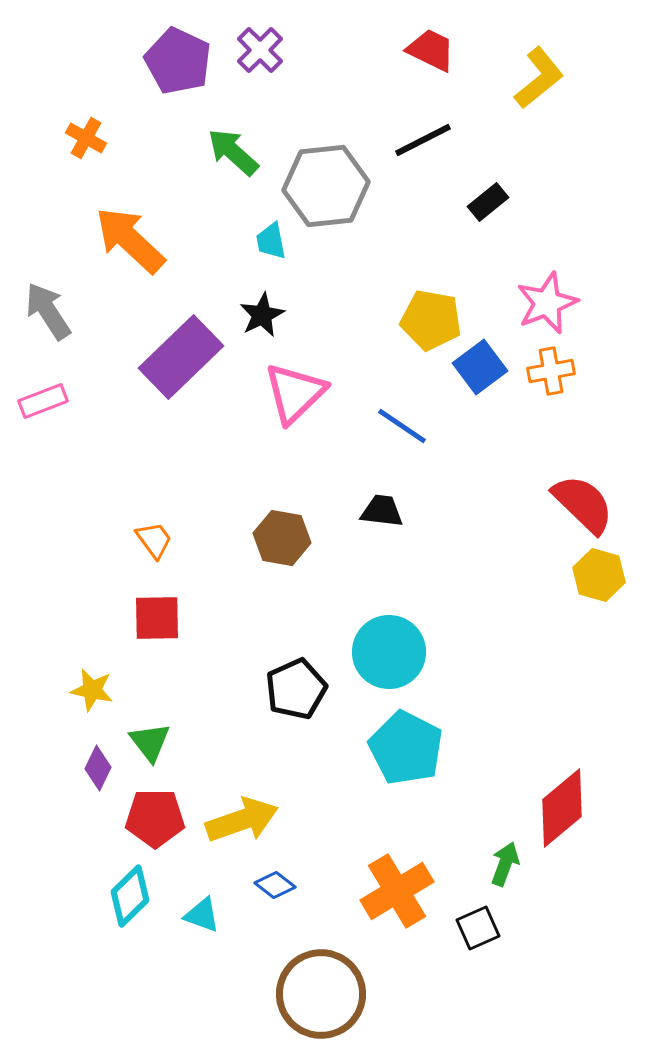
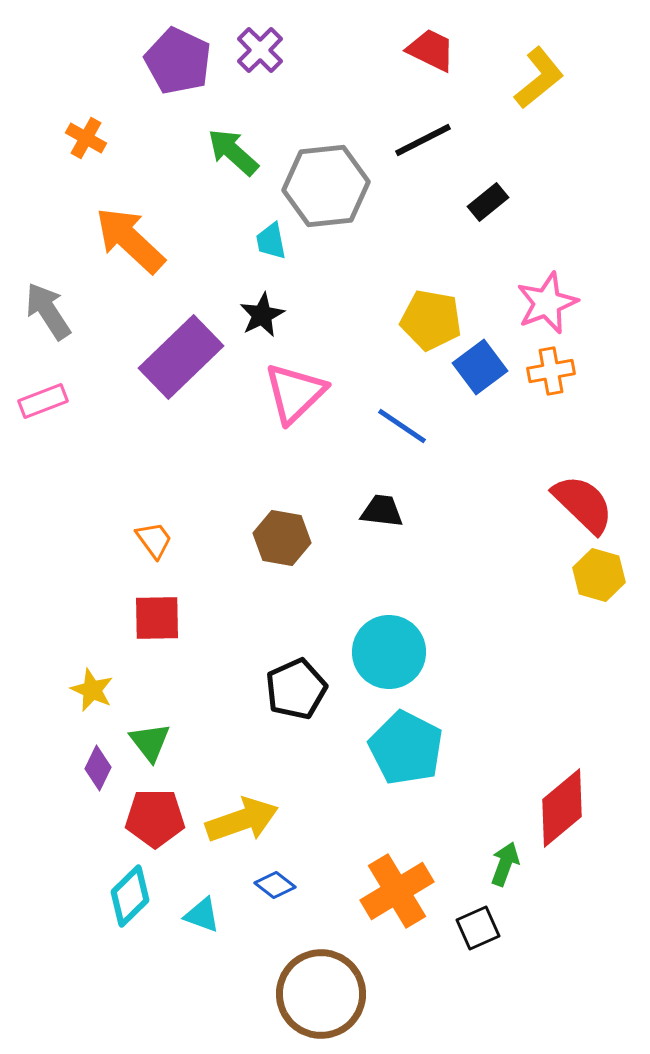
yellow star at (92, 690): rotated 12 degrees clockwise
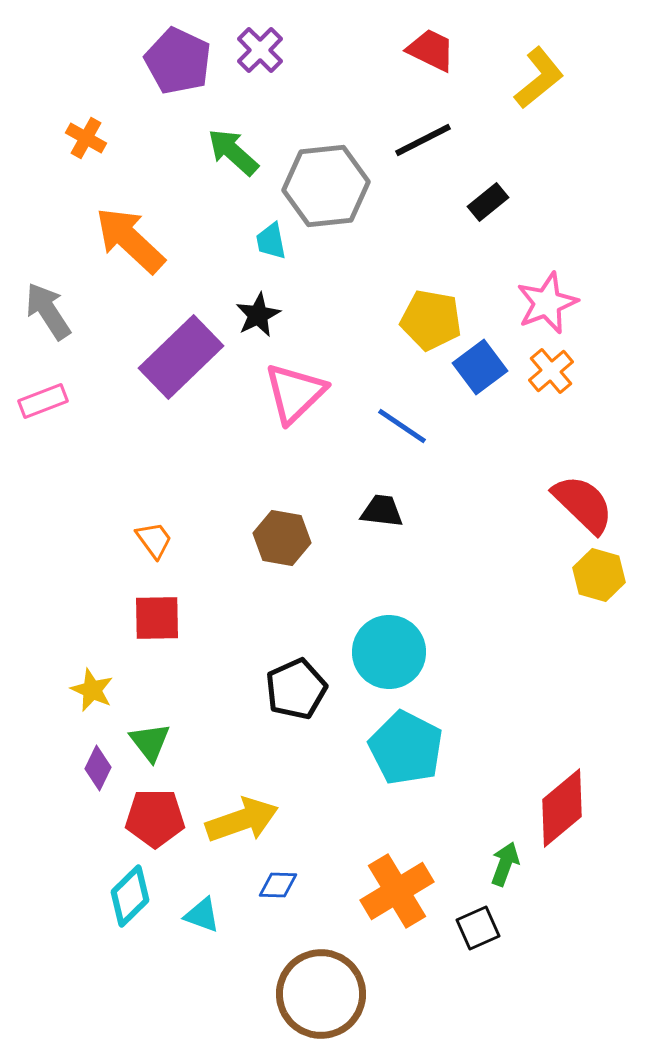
black star at (262, 315): moved 4 px left
orange cross at (551, 371): rotated 30 degrees counterclockwise
blue diamond at (275, 885): moved 3 px right; rotated 36 degrees counterclockwise
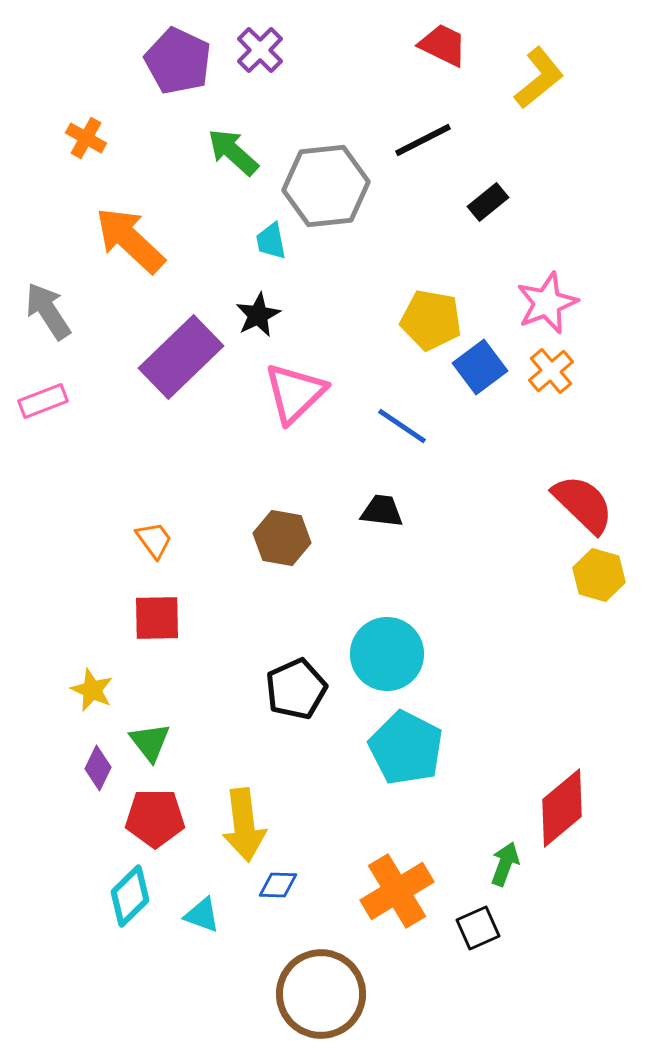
red trapezoid at (431, 50): moved 12 px right, 5 px up
cyan circle at (389, 652): moved 2 px left, 2 px down
yellow arrow at (242, 820): moved 2 px right, 5 px down; rotated 102 degrees clockwise
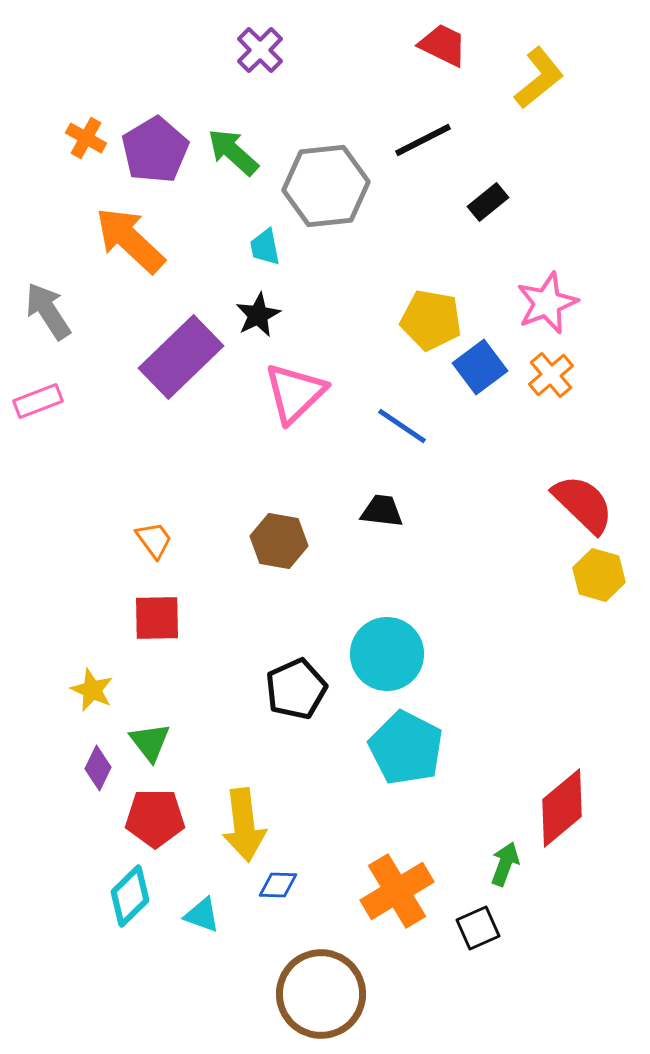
purple pentagon at (178, 61): moved 23 px left, 89 px down; rotated 16 degrees clockwise
cyan trapezoid at (271, 241): moved 6 px left, 6 px down
orange cross at (551, 371): moved 4 px down
pink rectangle at (43, 401): moved 5 px left
brown hexagon at (282, 538): moved 3 px left, 3 px down
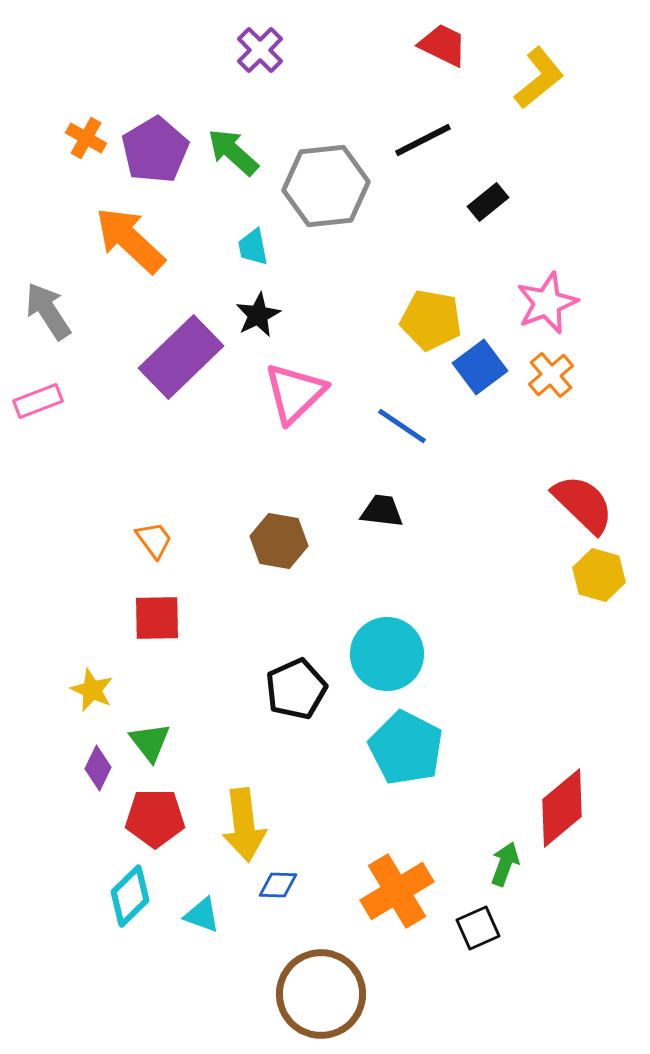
cyan trapezoid at (265, 247): moved 12 px left
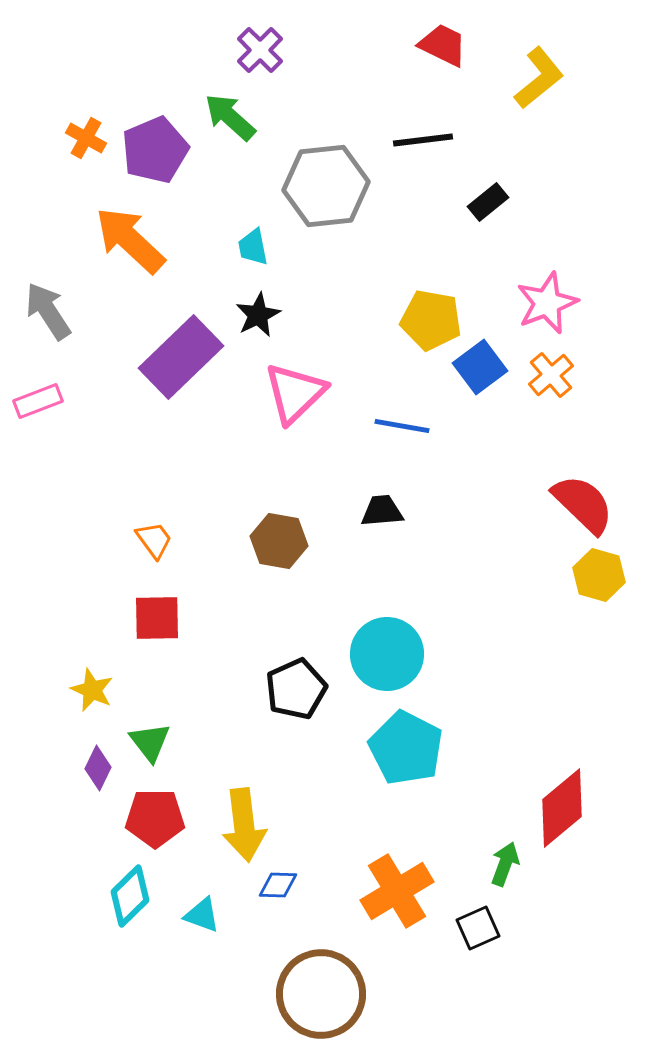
black line at (423, 140): rotated 20 degrees clockwise
purple pentagon at (155, 150): rotated 8 degrees clockwise
green arrow at (233, 152): moved 3 px left, 35 px up
blue line at (402, 426): rotated 24 degrees counterclockwise
black trapezoid at (382, 511): rotated 12 degrees counterclockwise
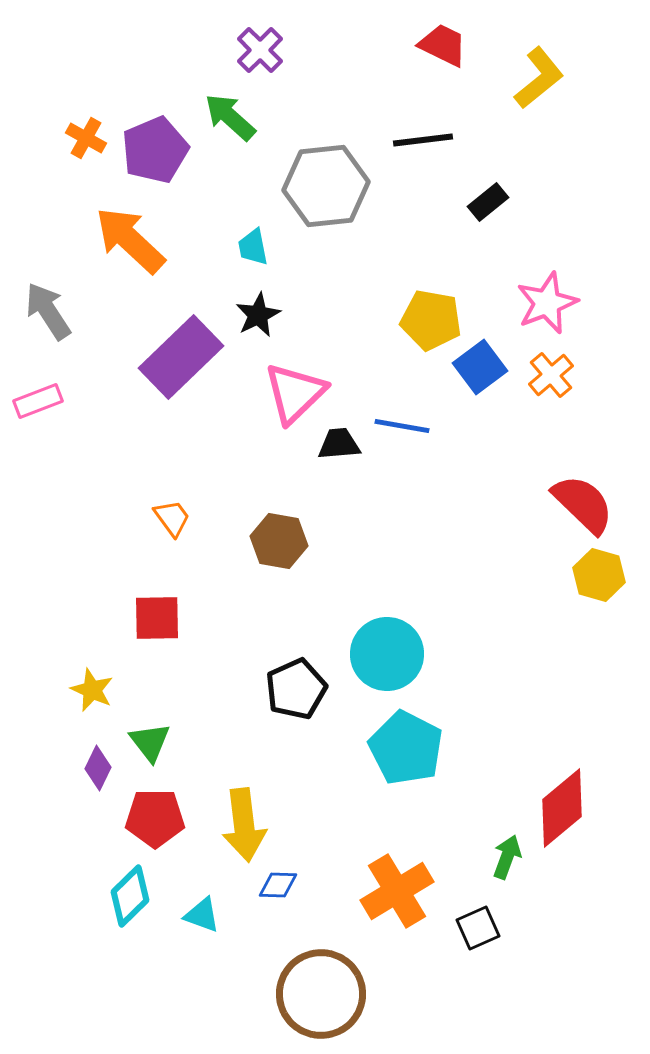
black trapezoid at (382, 511): moved 43 px left, 67 px up
orange trapezoid at (154, 540): moved 18 px right, 22 px up
green arrow at (505, 864): moved 2 px right, 7 px up
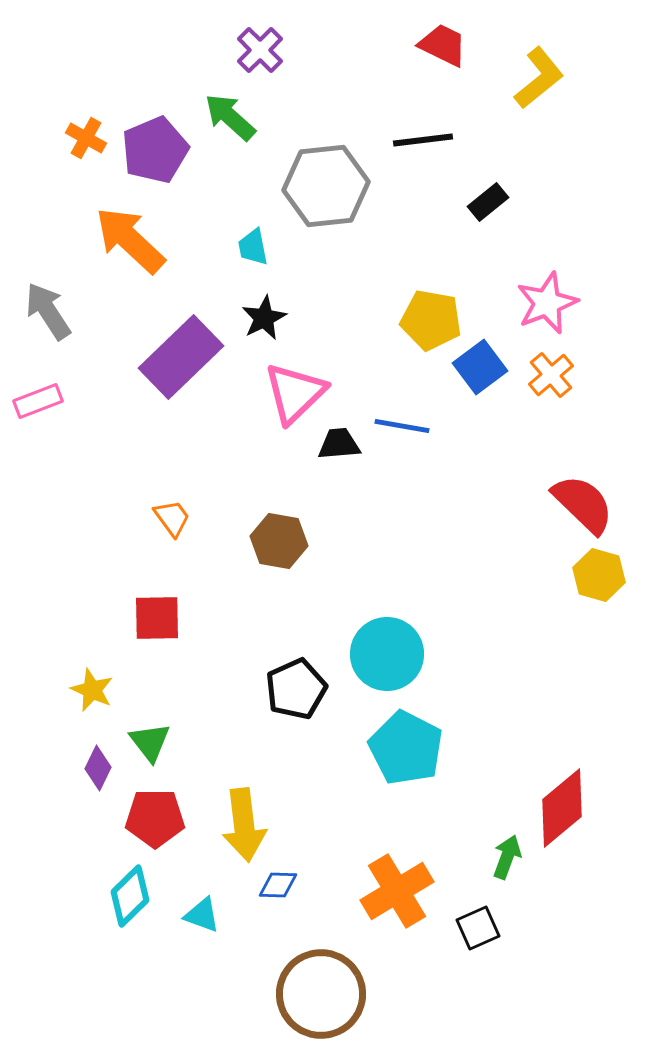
black star at (258, 315): moved 6 px right, 3 px down
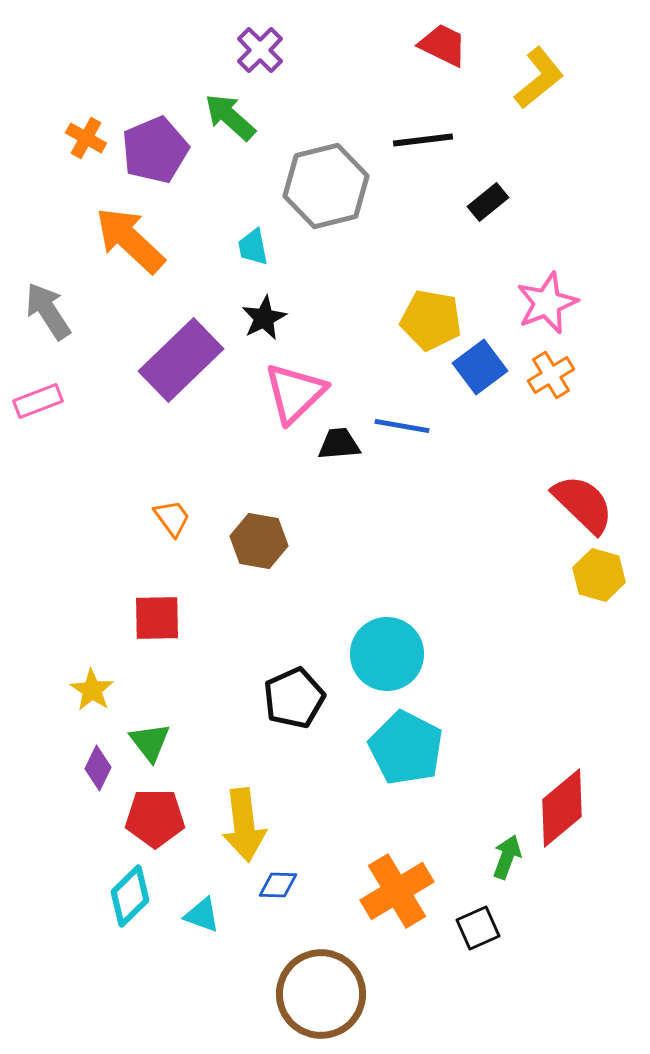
gray hexagon at (326, 186): rotated 8 degrees counterclockwise
purple rectangle at (181, 357): moved 3 px down
orange cross at (551, 375): rotated 9 degrees clockwise
brown hexagon at (279, 541): moved 20 px left
black pentagon at (296, 689): moved 2 px left, 9 px down
yellow star at (92, 690): rotated 9 degrees clockwise
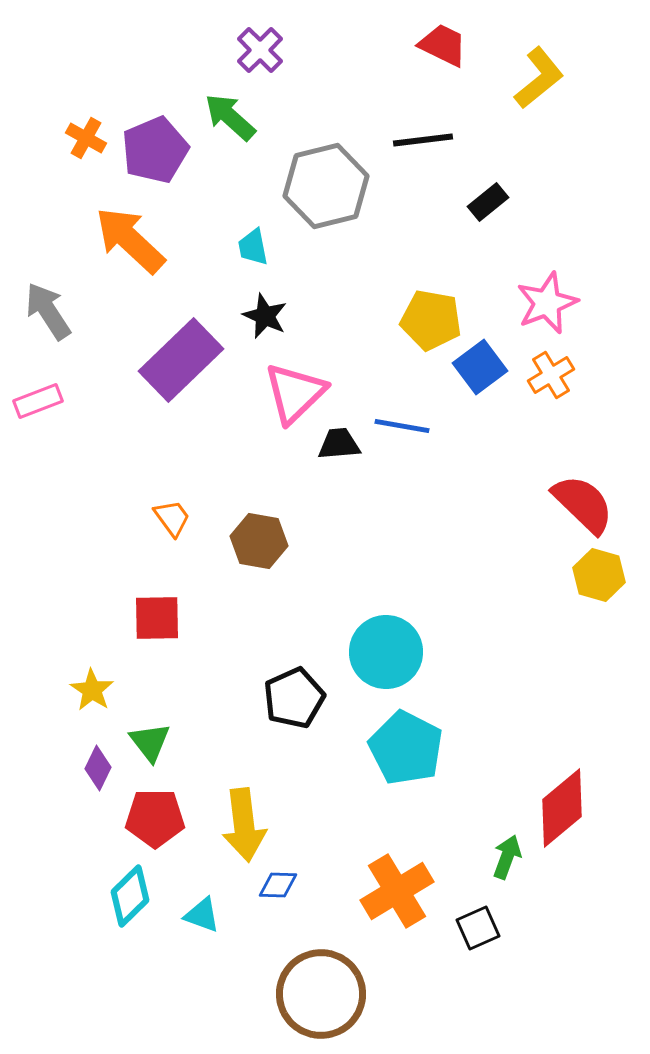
black star at (264, 318): moved 1 px right, 2 px up; rotated 21 degrees counterclockwise
cyan circle at (387, 654): moved 1 px left, 2 px up
